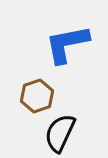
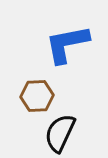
brown hexagon: rotated 16 degrees clockwise
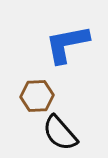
black semicircle: rotated 66 degrees counterclockwise
